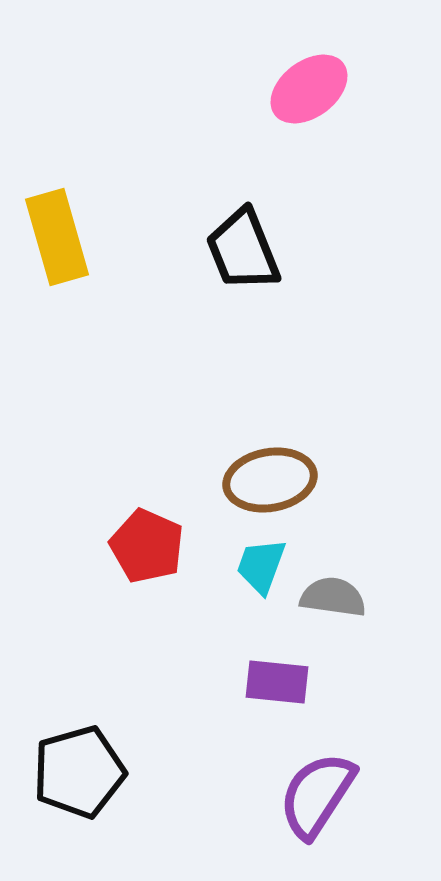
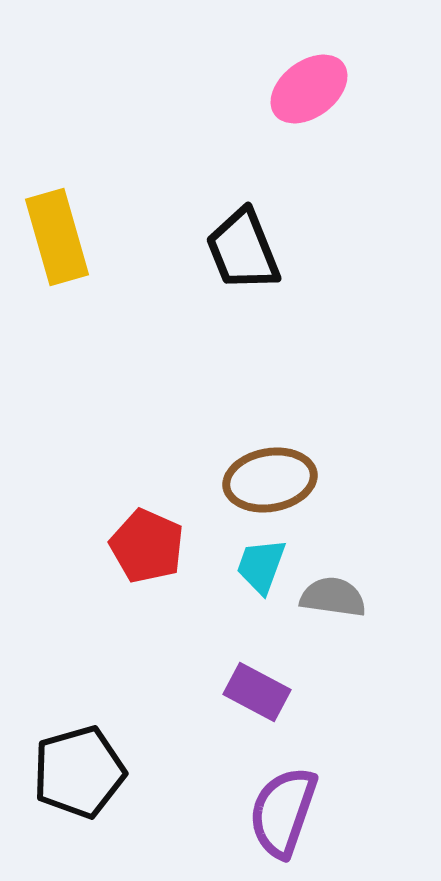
purple rectangle: moved 20 px left, 10 px down; rotated 22 degrees clockwise
purple semicircle: moved 34 px left, 17 px down; rotated 14 degrees counterclockwise
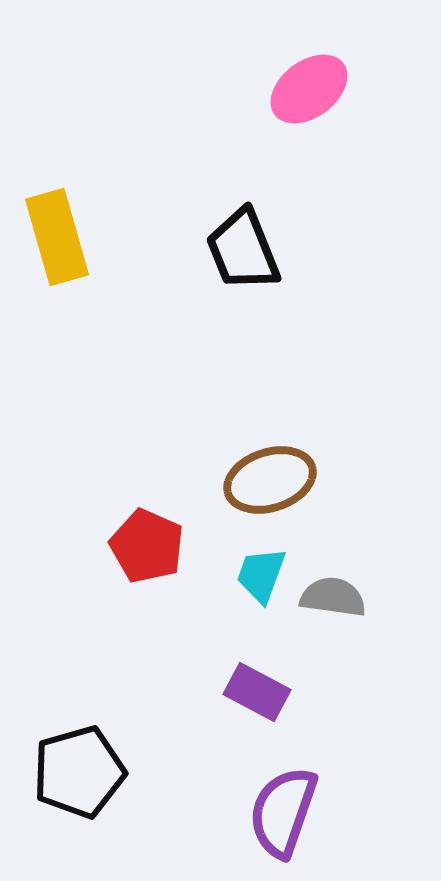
brown ellipse: rotated 8 degrees counterclockwise
cyan trapezoid: moved 9 px down
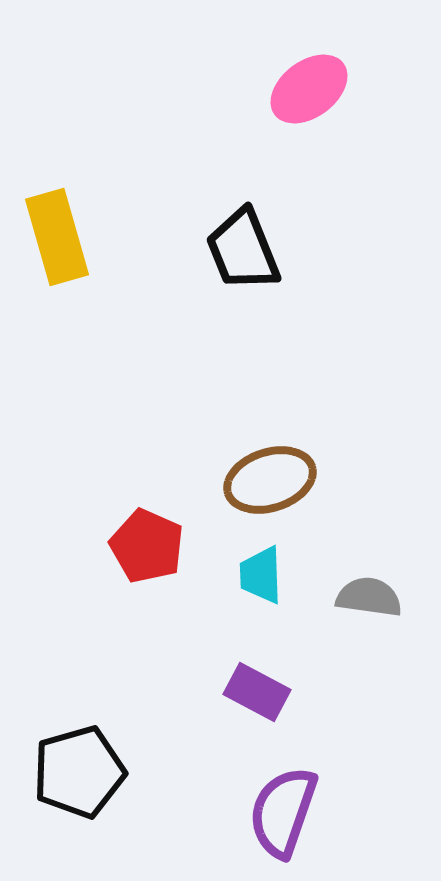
cyan trapezoid: rotated 22 degrees counterclockwise
gray semicircle: moved 36 px right
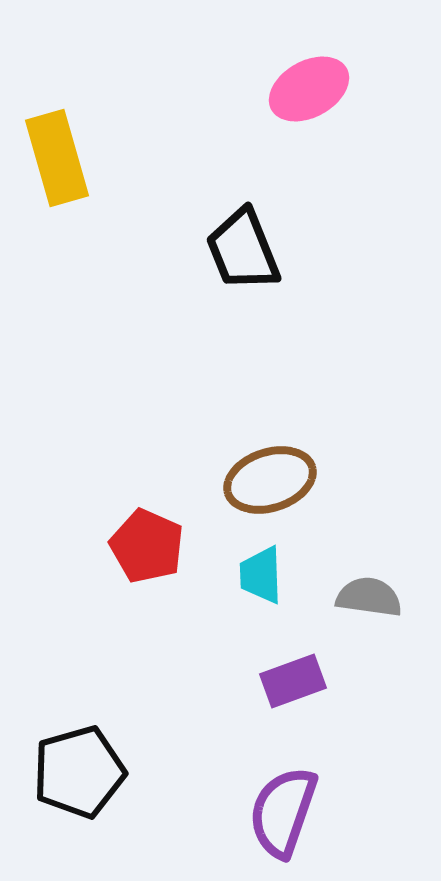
pink ellipse: rotated 8 degrees clockwise
yellow rectangle: moved 79 px up
purple rectangle: moved 36 px right, 11 px up; rotated 48 degrees counterclockwise
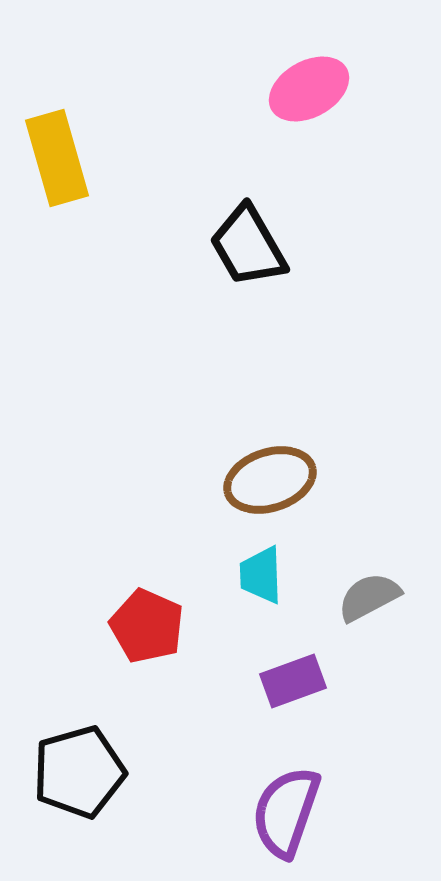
black trapezoid: moved 5 px right, 4 px up; rotated 8 degrees counterclockwise
red pentagon: moved 80 px down
gray semicircle: rotated 36 degrees counterclockwise
purple semicircle: moved 3 px right
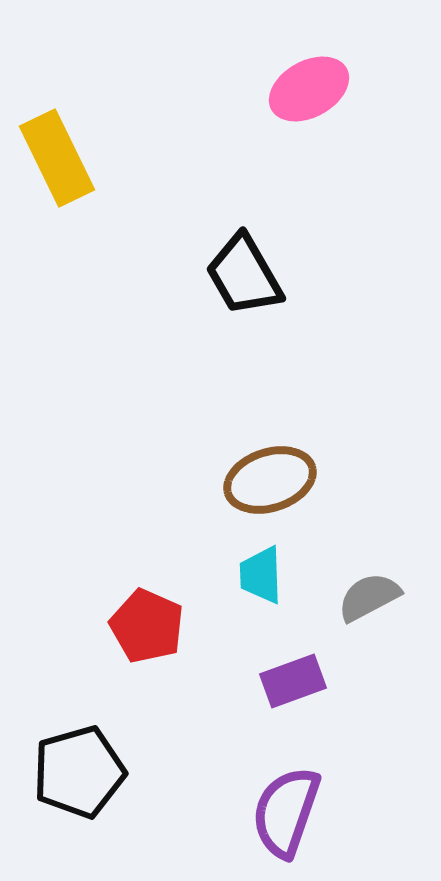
yellow rectangle: rotated 10 degrees counterclockwise
black trapezoid: moved 4 px left, 29 px down
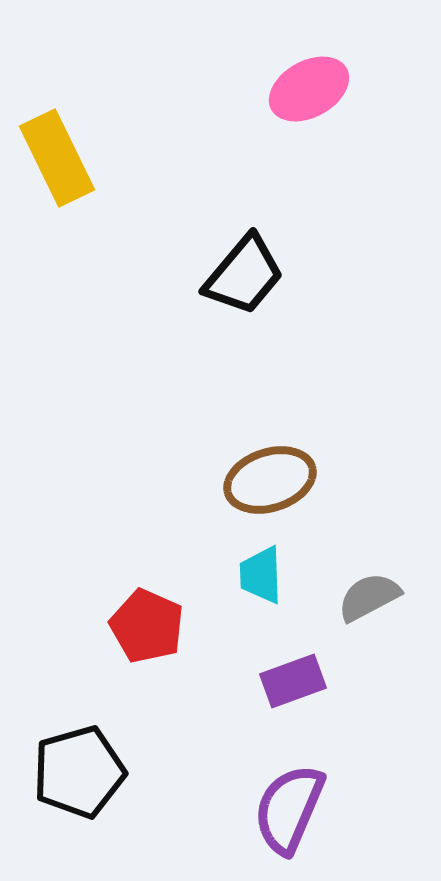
black trapezoid: rotated 110 degrees counterclockwise
purple semicircle: moved 3 px right, 3 px up; rotated 4 degrees clockwise
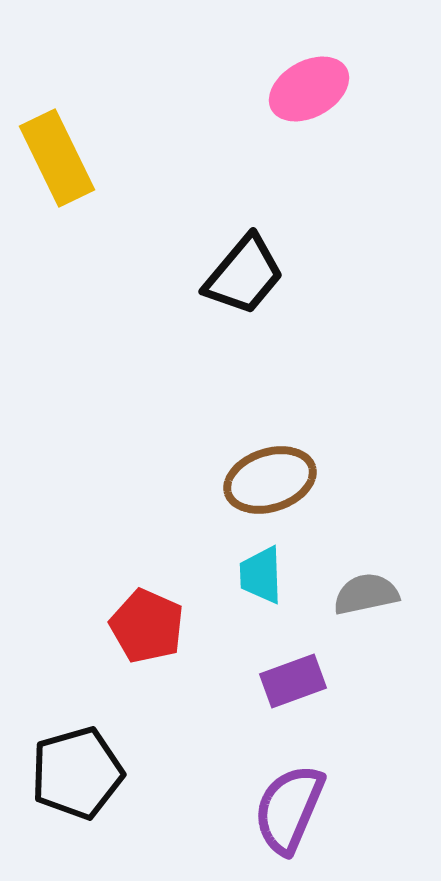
gray semicircle: moved 3 px left, 3 px up; rotated 16 degrees clockwise
black pentagon: moved 2 px left, 1 px down
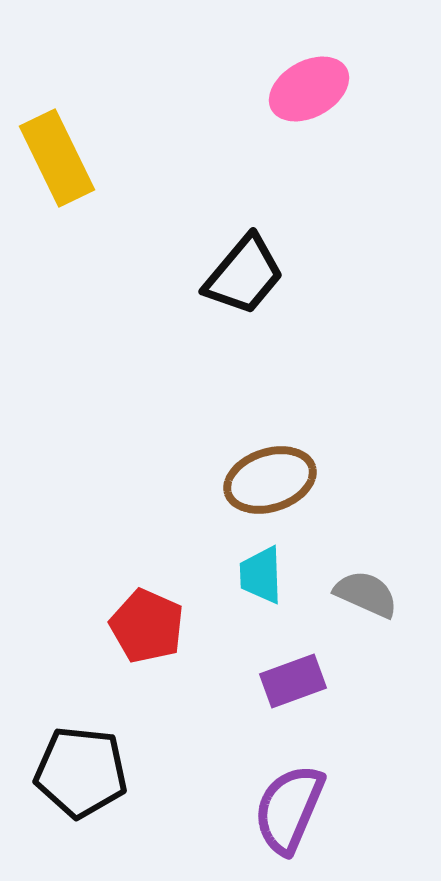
gray semicircle: rotated 36 degrees clockwise
black pentagon: moved 4 px right, 1 px up; rotated 22 degrees clockwise
